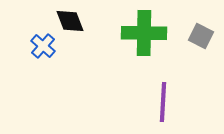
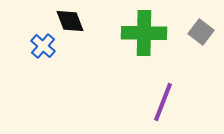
gray square: moved 4 px up; rotated 10 degrees clockwise
purple line: rotated 18 degrees clockwise
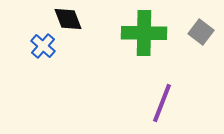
black diamond: moved 2 px left, 2 px up
purple line: moved 1 px left, 1 px down
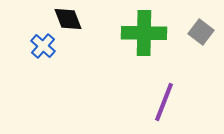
purple line: moved 2 px right, 1 px up
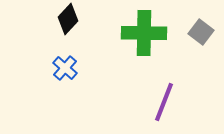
black diamond: rotated 64 degrees clockwise
blue cross: moved 22 px right, 22 px down
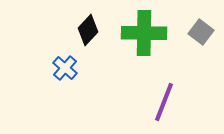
black diamond: moved 20 px right, 11 px down
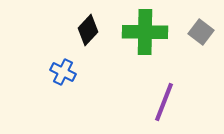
green cross: moved 1 px right, 1 px up
blue cross: moved 2 px left, 4 px down; rotated 15 degrees counterclockwise
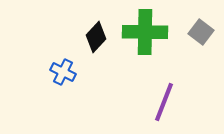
black diamond: moved 8 px right, 7 px down
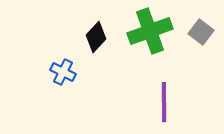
green cross: moved 5 px right, 1 px up; rotated 21 degrees counterclockwise
purple line: rotated 21 degrees counterclockwise
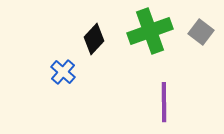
black diamond: moved 2 px left, 2 px down
blue cross: rotated 15 degrees clockwise
